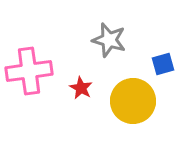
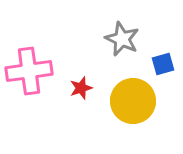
gray star: moved 13 px right, 1 px up; rotated 8 degrees clockwise
red star: rotated 25 degrees clockwise
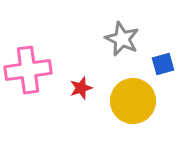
pink cross: moved 1 px left, 1 px up
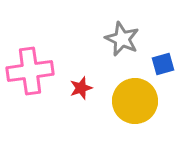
pink cross: moved 2 px right, 1 px down
yellow circle: moved 2 px right
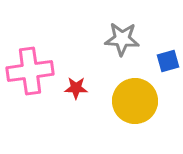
gray star: rotated 20 degrees counterclockwise
blue square: moved 5 px right, 3 px up
red star: moved 5 px left; rotated 20 degrees clockwise
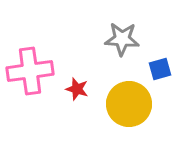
blue square: moved 8 px left, 8 px down
red star: moved 1 px right, 1 px down; rotated 15 degrees clockwise
yellow circle: moved 6 px left, 3 px down
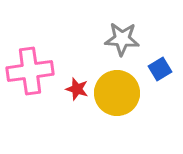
blue square: rotated 15 degrees counterclockwise
yellow circle: moved 12 px left, 11 px up
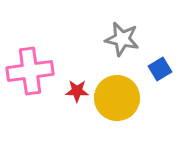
gray star: rotated 8 degrees clockwise
red star: moved 2 px down; rotated 15 degrees counterclockwise
yellow circle: moved 5 px down
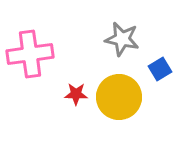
pink cross: moved 17 px up
red star: moved 1 px left, 3 px down
yellow circle: moved 2 px right, 1 px up
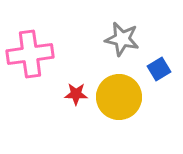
blue square: moved 1 px left
